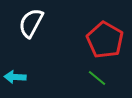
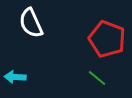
white semicircle: rotated 52 degrees counterclockwise
red pentagon: moved 2 px right, 1 px up; rotated 9 degrees counterclockwise
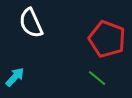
cyan arrow: rotated 130 degrees clockwise
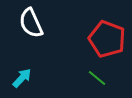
cyan arrow: moved 7 px right, 1 px down
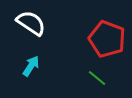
white semicircle: rotated 148 degrees clockwise
cyan arrow: moved 9 px right, 12 px up; rotated 10 degrees counterclockwise
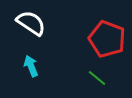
cyan arrow: rotated 55 degrees counterclockwise
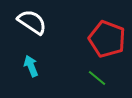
white semicircle: moved 1 px right, 1 px up
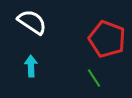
cyan arrow: rotated 20 degrees clockwise
green line: moved 3 px left; rotated 18 degrees clockwise
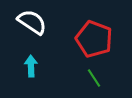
red pentagon: moved 13 px left
